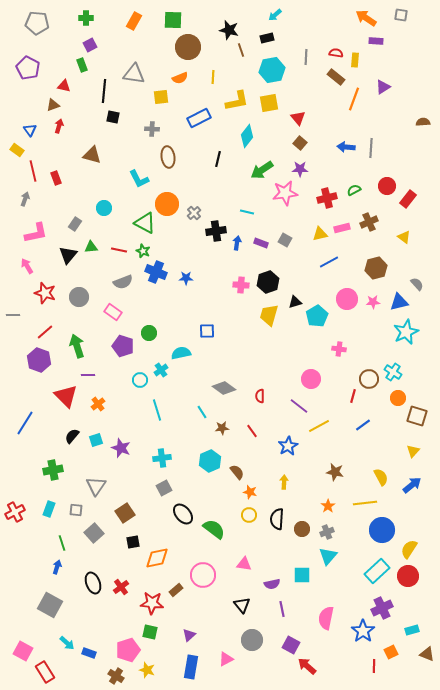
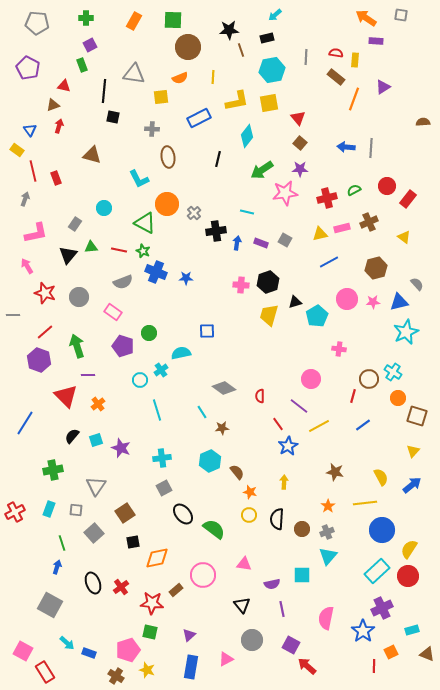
black star at (229, 30): rotated 18 degrees counterclockwise
red line at (252, 431): moved 26 px right, 7 px up
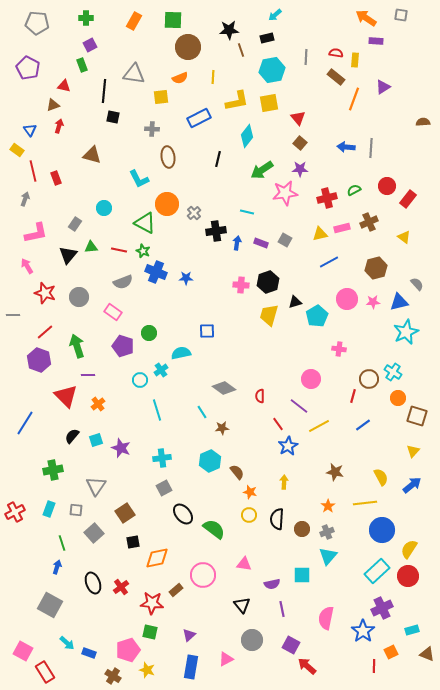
brown cross at (116, 676): moved 3 px left
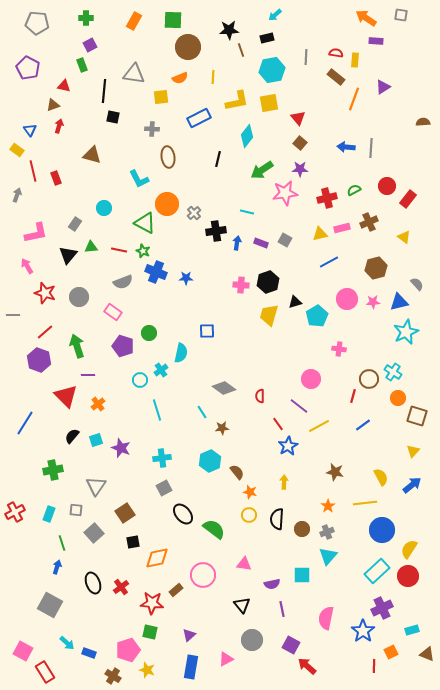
gray arrow at (25, 199): moved 8 px left, 4 px up
cyan semicircle at (181, 353): rotated 114 degrees clockwise
cyan rectangle at (49, 509): moved 5 px down
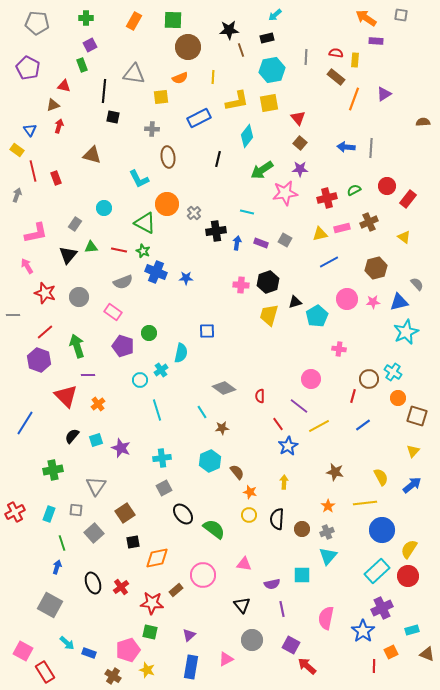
purple triangle at (383, 87): moved 1 px right, 7 px down
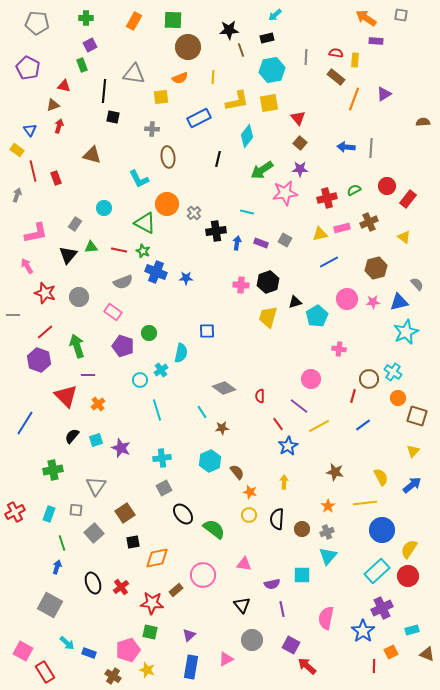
yellow trapezoid at (269, 315): moved 1 px left, 2 px down
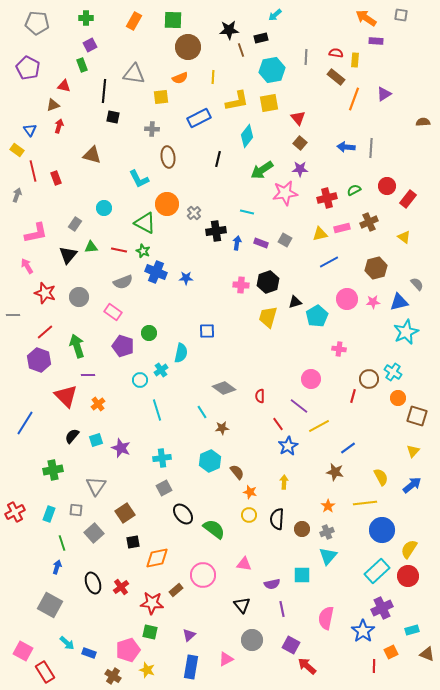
black rectangle at (267, 38): moved 6 px left
blue line at (363, 425): moved 15 px left, 23 px down
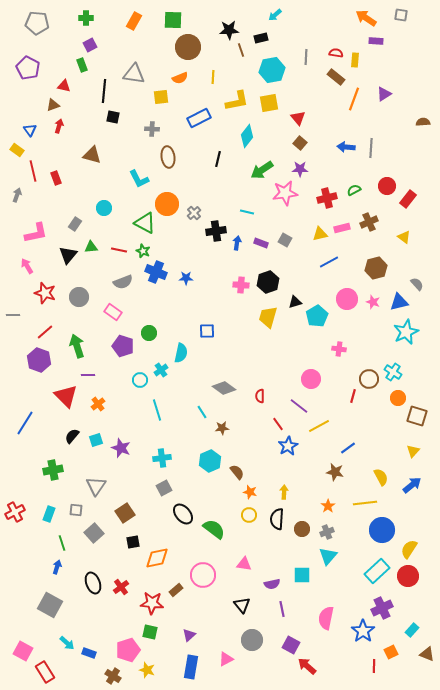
pink star at (373, 302): rotated 24 degrees clockwise
yellow arrow at (284, 482): moved 10 px down
cyan rectangle at (412, 630): rotated 32 degrees counterclockwise
